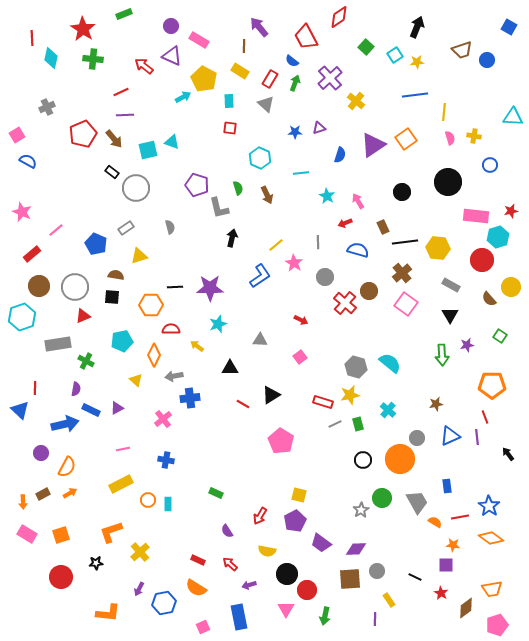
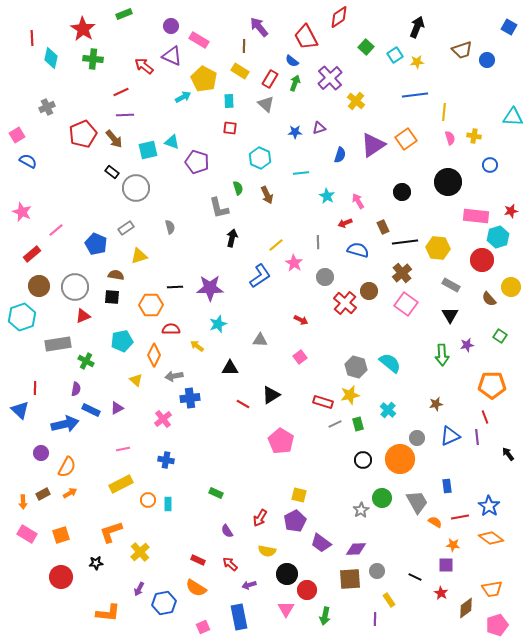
purple pentagon at (197, 185): moved 23 px up
red arrow at (260, 516): moved 2 px down
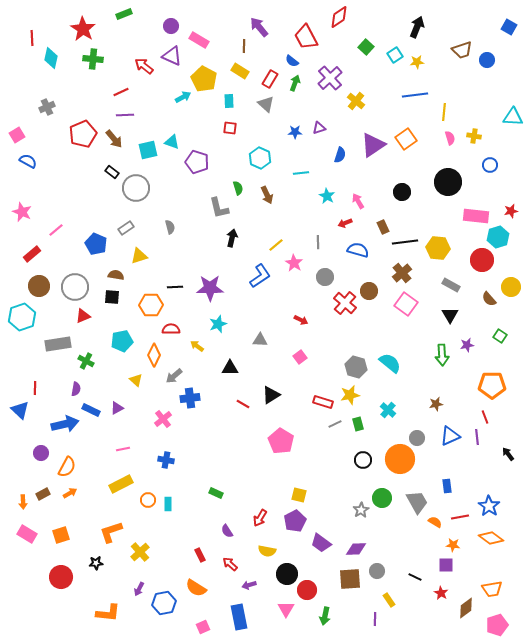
gray arrow at (174, 376): rotated 30 degrees counterclockwise
red rectangle at (198, 560): moved 2 px right, 5 px up; rotated 40 degrees clockwise
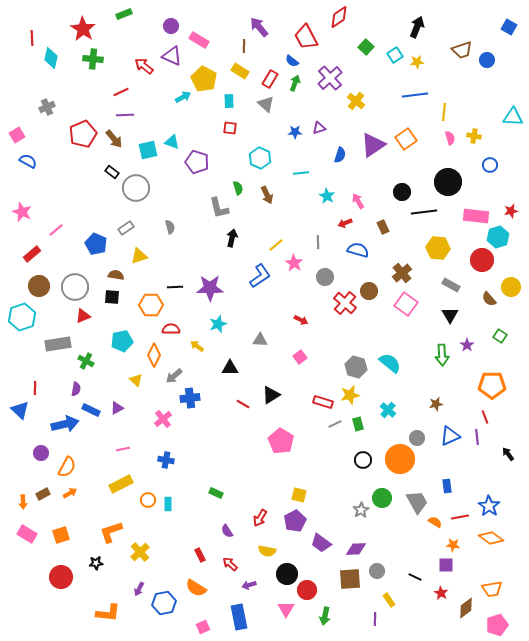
black line at (405, 242): moved 19 px right, 30 px up
purple star at (467, 345): rotated 24 degrees counterclockwise
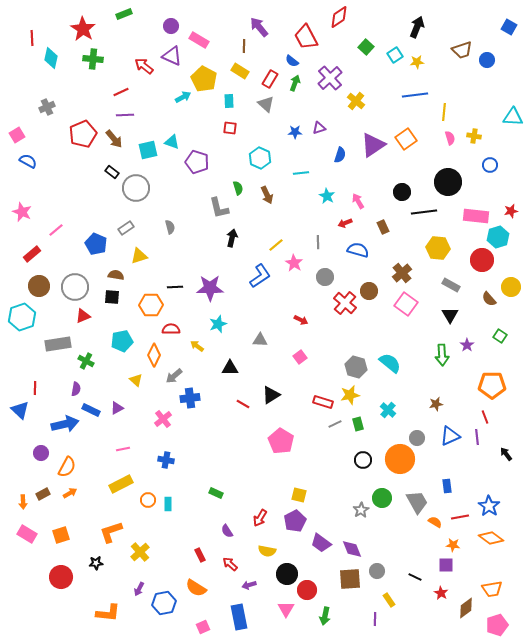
black arrow at (508, 454): moved 2 px left
purple diamond at (356, 549): moved 4 px left; rotated 70 degrees clockwise
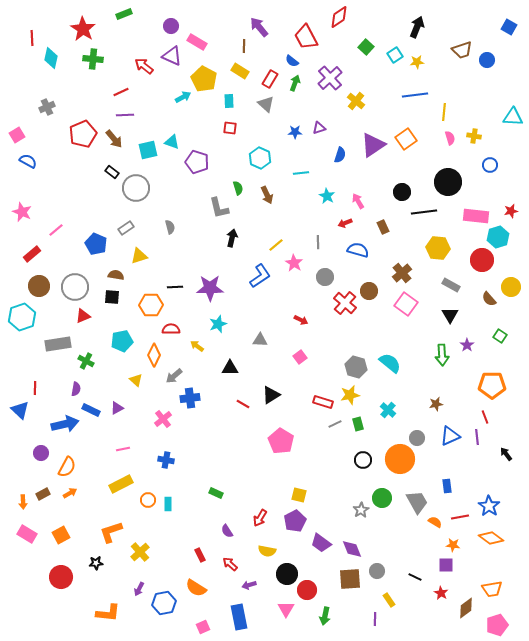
pink rectangle at (199, 40): moved 2 px left, 2 px down
orange square at (61, 535): rotated 12 degrees counterclockwise
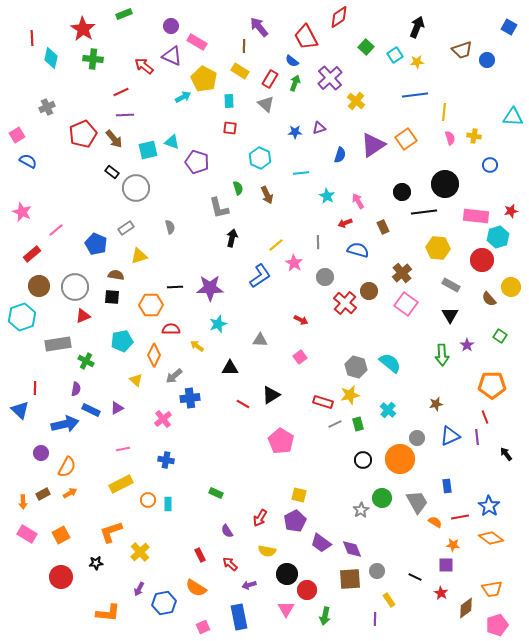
black circle at (448, 182): moved 3 px left, 2 px down
